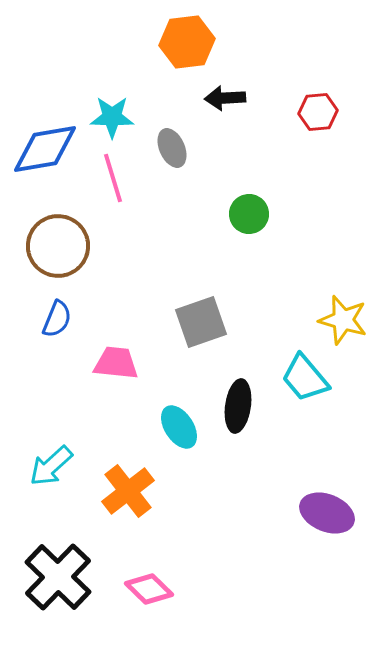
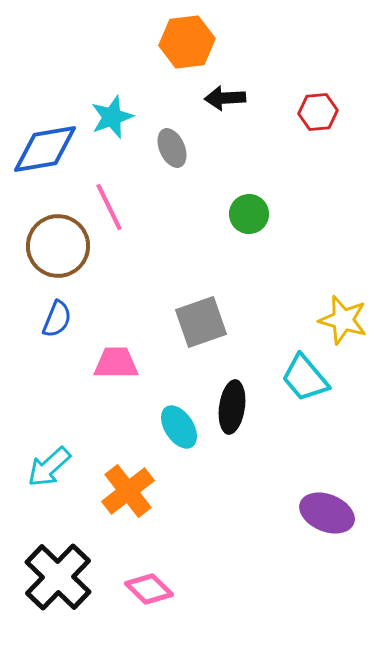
cyan star: rotated 21 degrees counterclockwise
pink line: moved 4 px left, 29 px down; rotated 9 degrees counterclockwise
pink trapezoid: rotated 6 degrees counterclockwise
black ellipse: moved 6 px left, 1 px down
cyan arrow: moved 2 px left, 1 px down
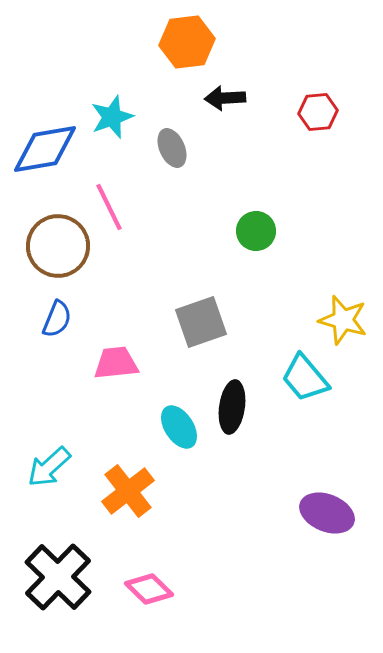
green circle: moved 7 px right, 17 px down
pink trapezoid: rotated 6 degrees counterclockwise
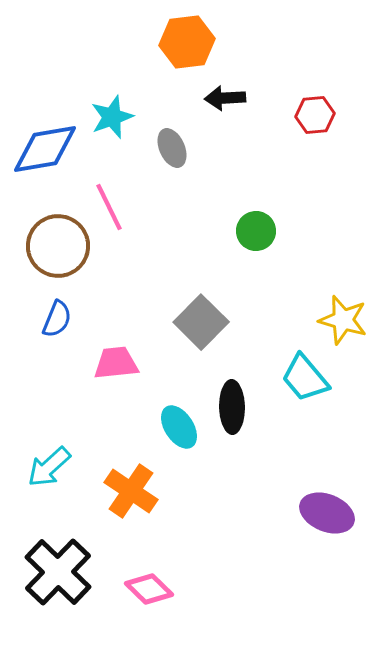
red hexagon: moved 3 px left, 3 px down
gray square: rotated 26 degrees counterclockwise
black ellipse: rotated 9 degrees counterclockwise
orange cross: moved 3 px right; rotated 18 degrees counterclockwise
black cross: moved 5 px up
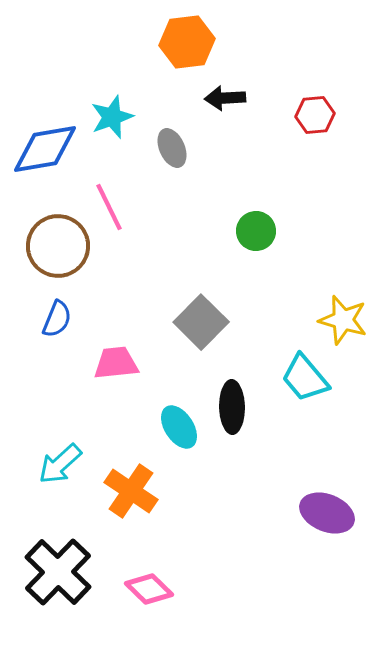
cyan arrow: moved 11 px right, 3 px up
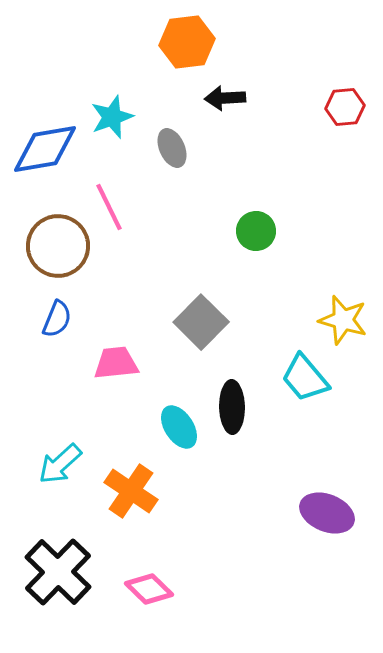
red hexagon: moved 30 px right, 8 px up
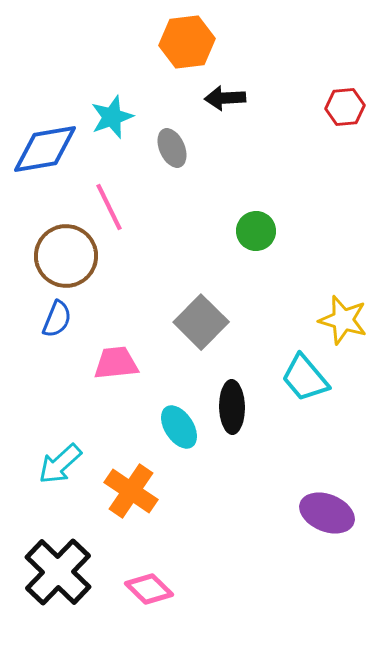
brown circle: moved 8 px right, 10 px down
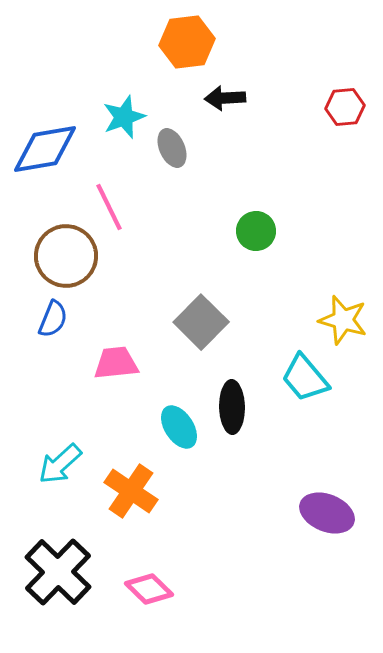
cyan star: moved 12 px right
blue semicircle: moved 4 px left
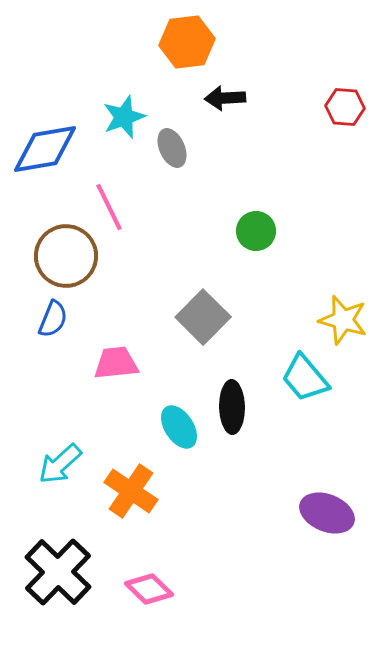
red hexagon: rotated 9 degrees clockwise
gray square: moved 2 px right, 5 px up
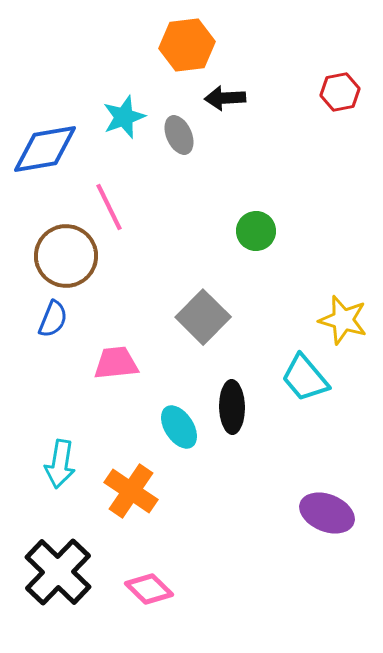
orange hexagon: moved 3 px down
red hexagon: moved 5 px left, 15 px up; rotated 15 degrees counterclockwise
gray ellipse: moved 7 px right, 13 px up
cyan arrow: rotated 39 degrees counterclockwise
